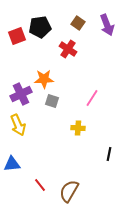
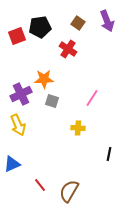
purple arrow: moved 4 px up
blue triangle: rotated 18 degrees counterclockwise
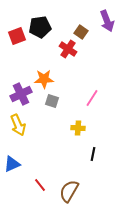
brown square: moved 3 px right, 9 px down
black line: moved 16 px left
